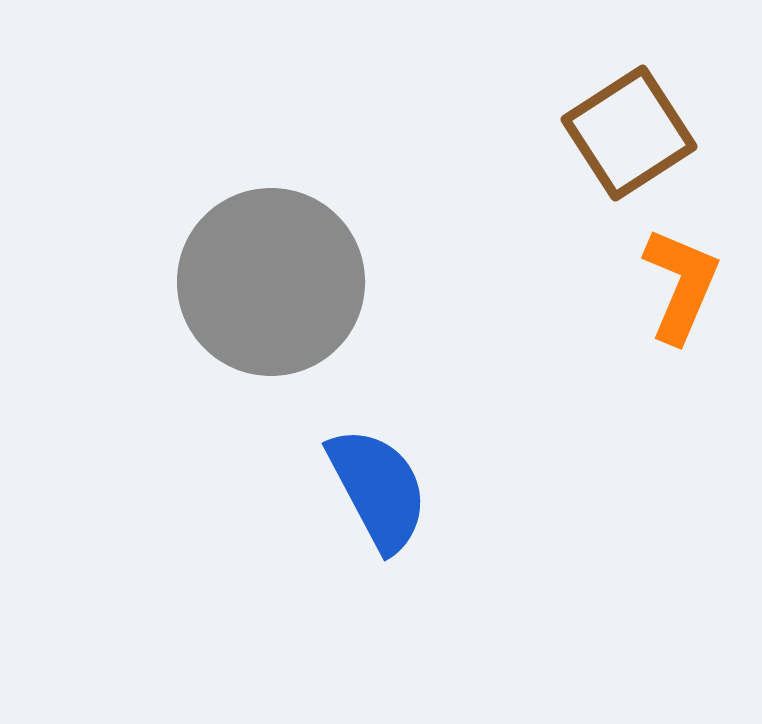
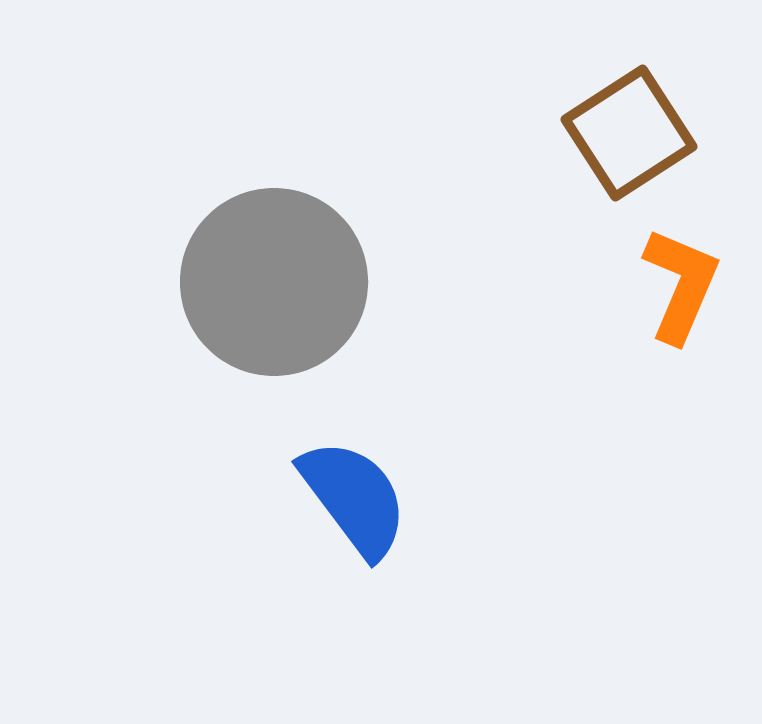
gray circle: moved 3 px right
blue semicircle: moved 24 px left, 9 px down; rotated 9 degrees counterclockwise
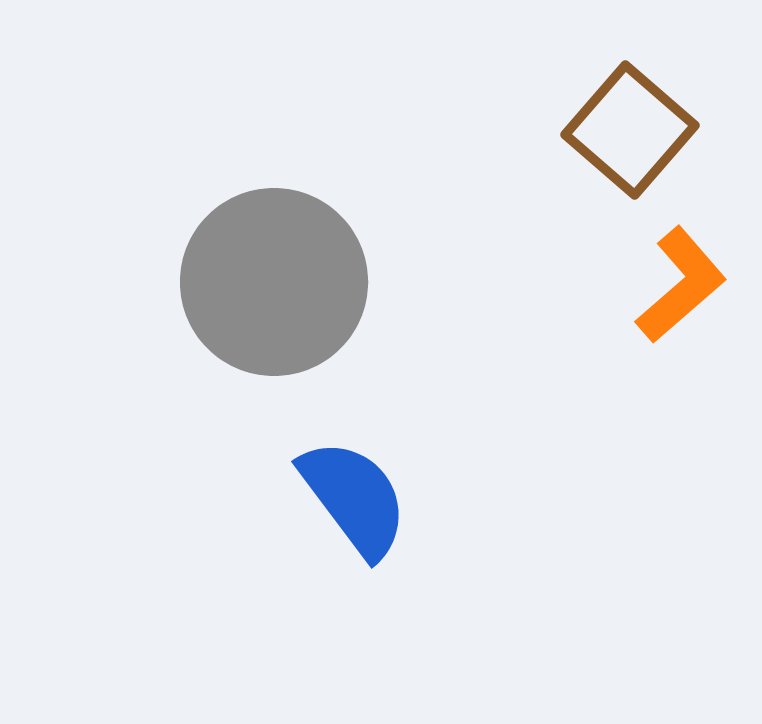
brown square: moved 1 px right, 3 px up; rotated 16 degrees counterclockwise
orange L-shape: rotated 26 degrees clockwise
